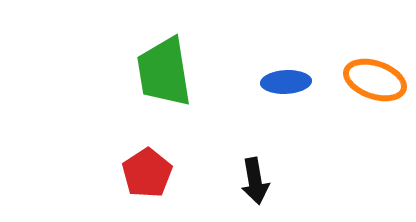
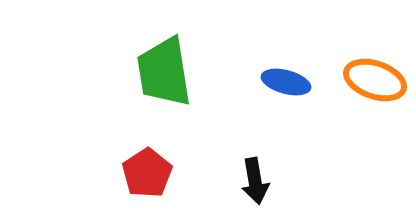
blue ellipse: rotated 18 degrees clockwise
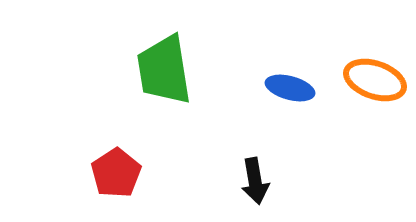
green trapezoid: moved 2 px up
blue ellipse: moved 4 px right, 6 px down
red pentagon: moved 31 px left
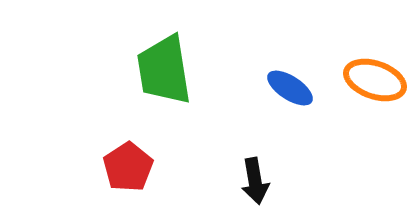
blue ellipse: rotated 18 degrees clockwise
red pentagon: moved 12 px right, 6 px up
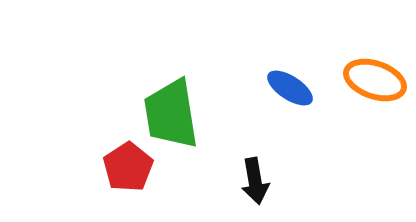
green trapezoid: moved 7 px right, 44 px down
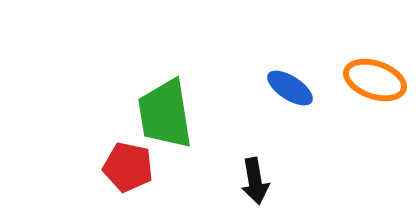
green trapezoid: moved 6 px left
red pentagon: rotated 27 degrees counterclockwise
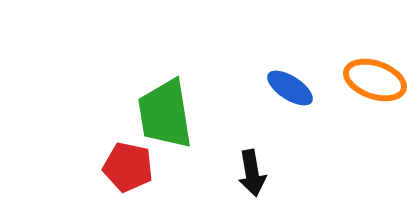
black arrow: moved 3 px left, 8 px up
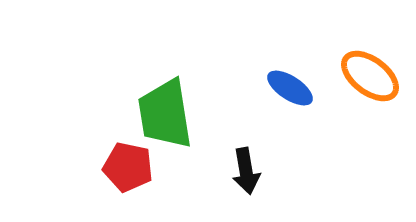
orange ellipse: moved 5 px left, 4 px up; rotated 18 degrees clockwise
black arrow: moved 6 px left, 2 px up
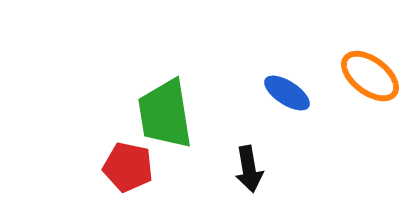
blue ellipse: moved 3 px left, 5 px down
black arrow: moved 3 px right, 2 px up
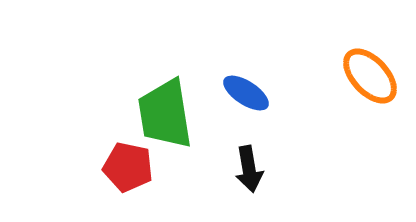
orange ellipse: rotated 10 degrees clockwise
blue ellipse: moved 41 px left
